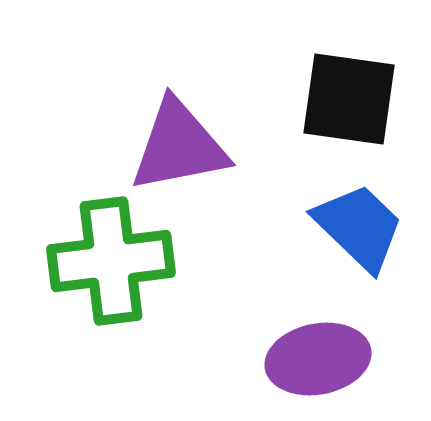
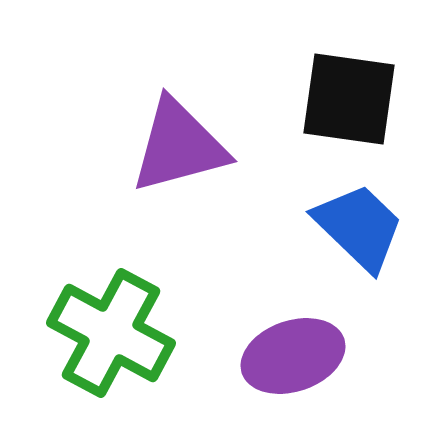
purple triangle: rotated 4 degrees counterclockwise
green cross: moved 72 px down; rotated 35 degrees clockwise
purple ellipse: moved 25 px left, 3 px up; rotated 8 degrees counterclockwise
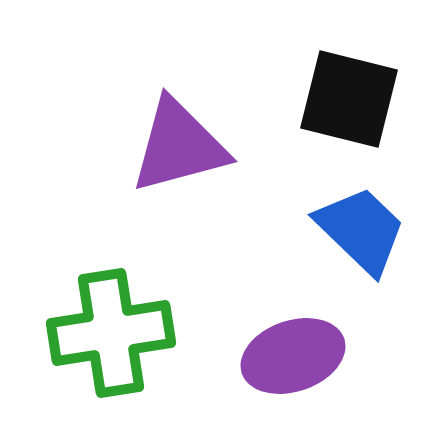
black square: rotated 6 degrees clockwise
blue trapezoid: moved 2 px right, 3 px down
green cross: rotated 37 degrees counterclockwise
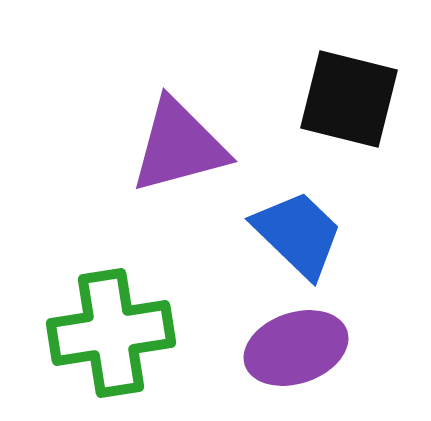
blue trapezoid: moved 63 px left, 4 px down
purple ellipse: moved 3 px right, 8 px up
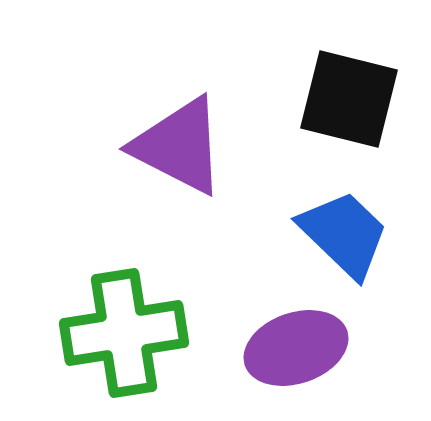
purple triangle: rotated 42 degrees clockwise
blue trapezoid: moved 46 px right
green cross: moved 13 px right
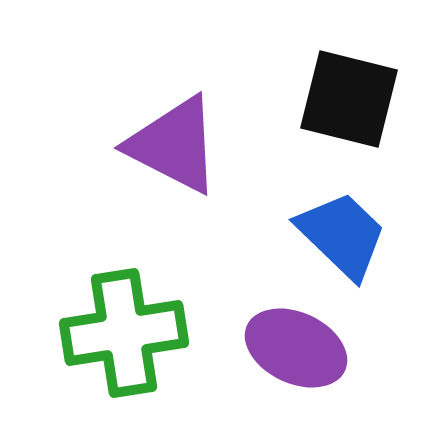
purple triangle: moved 5 px left, 1 px up
blue trapezoid: moved 2 px left, 1 px down
purple ellipse: rotated 44 degrees clockwise
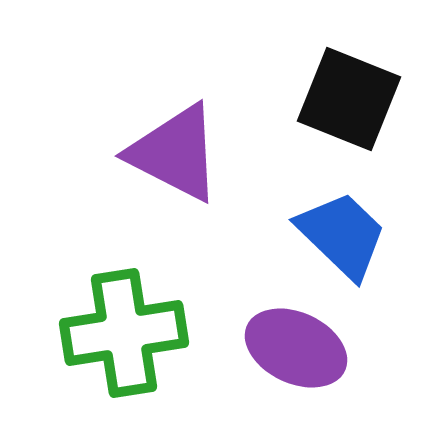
black square: rotated 8 degrees clockwise
purple triangle: moved 1 px right, 8 px down
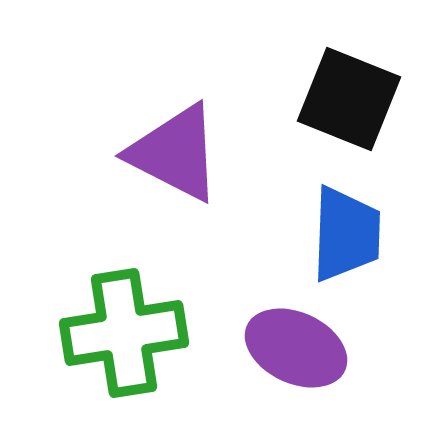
blue trapezoid: moved 4 px right, 1 px up; rotated 48 degrees clockwise
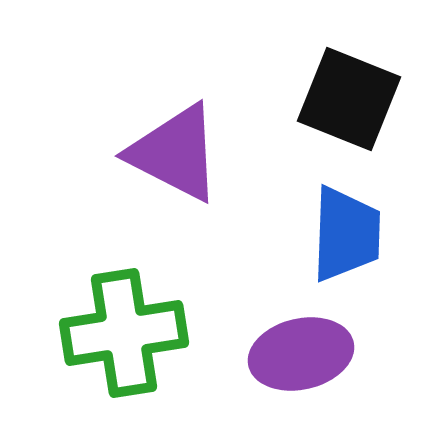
purple ellipse: moved 5 px right, 6 px down; rotated 38 degrees counterclockwise
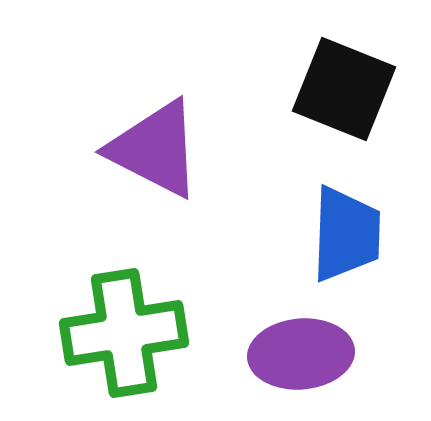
black square: moved 5 px left, 10 px up
purple triangle: moved 20 px left, 4 px up
purple ellipse: rotated 8 degrees clockwise
